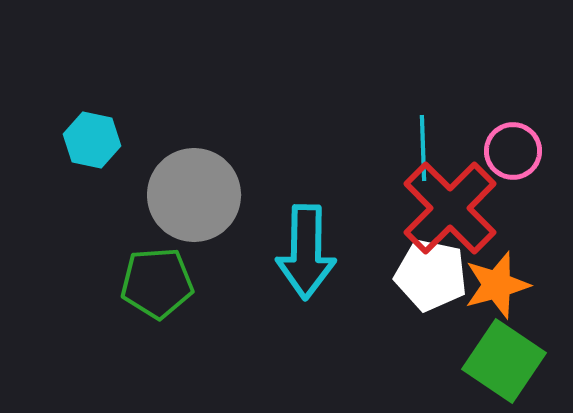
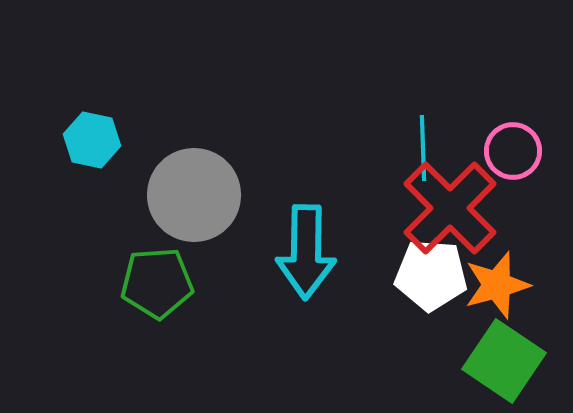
white pentagon: rotated 8 degrees counterclockwise
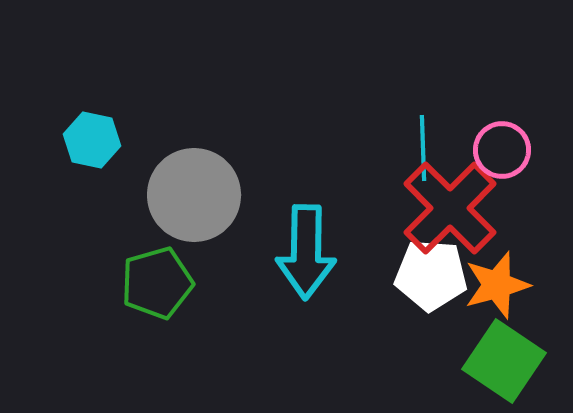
pink circle: moved 11 px left, 1 px up
green pentagon: rotated 12 degrees counterclockwise
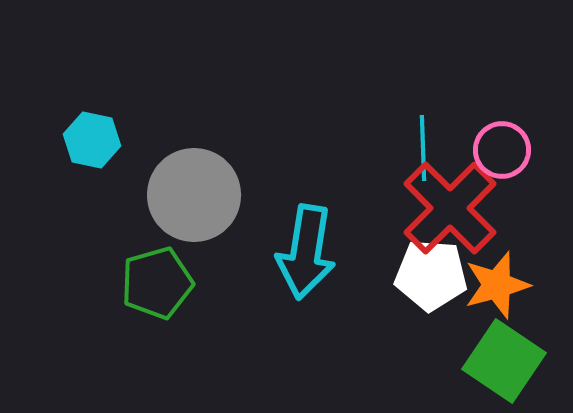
cyan arrow: rotated 8 degrees clockwise
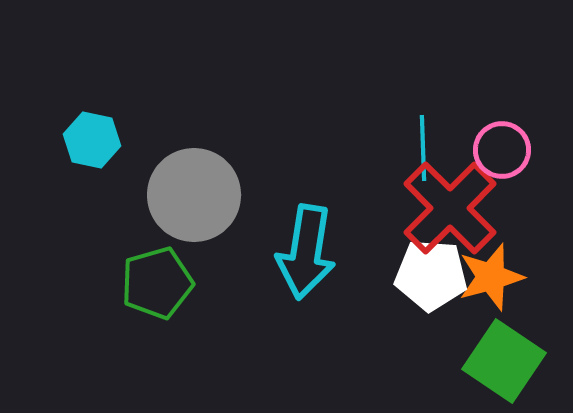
orange star: moved 6 px left, 8 px up
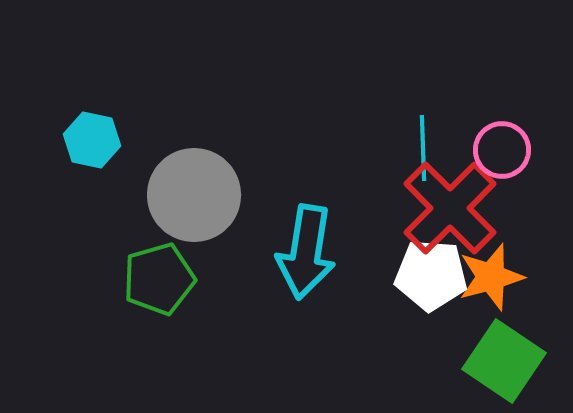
green pentagon: moved 2 px right, 4 px up
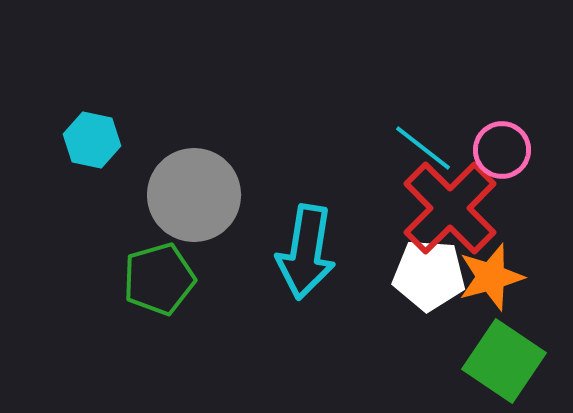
cyan line: rotated 50 degrees counterclockwise
white pentagon: moved 2 px left
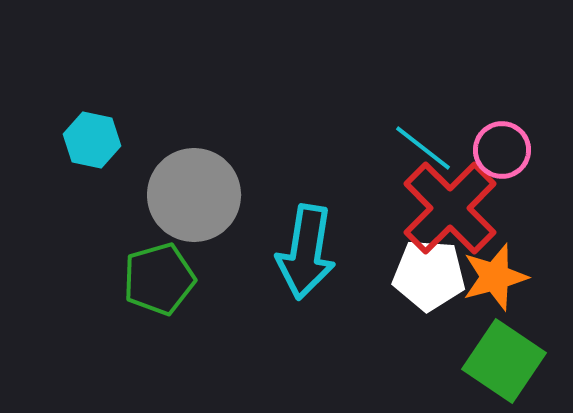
orange star: moved 4 px right
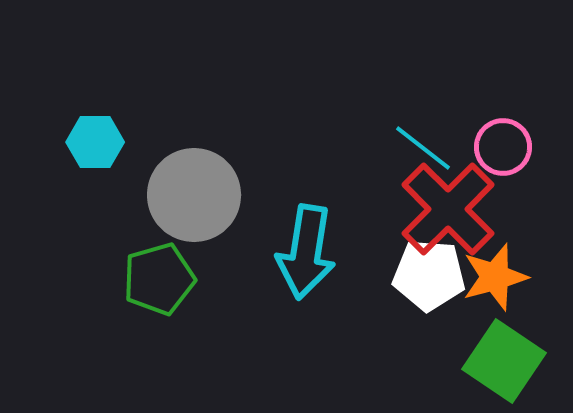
cyan hexagon: moved 3 px right, 2 px down; rotated 12 degrees counterclockwise
pink circle: moved 1 px right, 3 px up
red cross: moved 2 px left, 1 px down
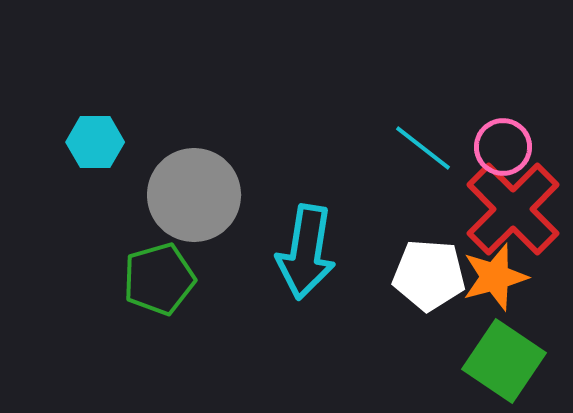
red cross: moved 65 px right
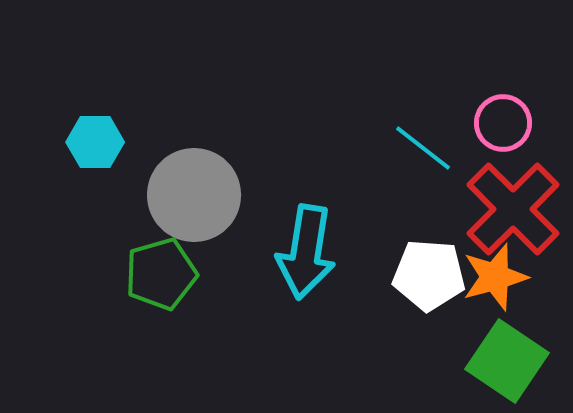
pink circle: moved 24 px up
green pentagon: moved 2 px right, 5 px up
green square: moved 3 px right
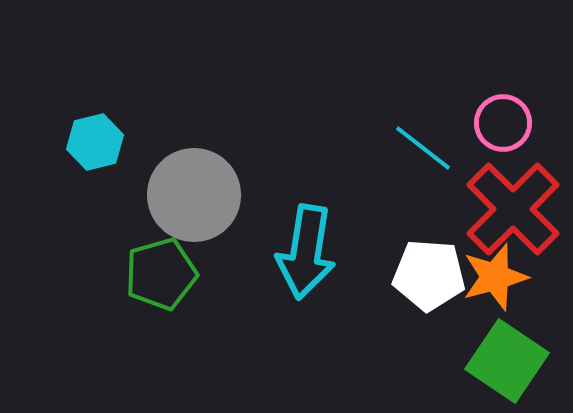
cyan hexagon: rotated 14 degrees counterclockwise
